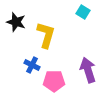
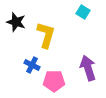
purple arrow: moved 2 px up
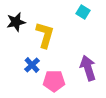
black star: rotated 30 degrees counterclockwise
yellow L-shape: moved 1 px left
blue cross: rotated 21 degrees clockwise
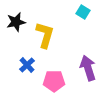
blue cross: moved 5 px left
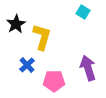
black star: moved 2 px down; rotated 18 degrees counterclockwise
yellow L-shape: moved 3 px left, 2 px down
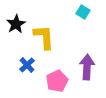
yellow L-shape: moved 2 px right; rotated 20 degrees counterclockwise
purple arrow: moved 1 px left, 1 px up; rotated 20 degrees clockwise
pink pentagon: moved 3 px right; rotated 25 degrees counterclockwise
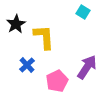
purple arrow: rotated 30 degrees clockwise
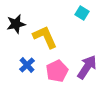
cyan square: moved 1 px left, 1 px down
black star: rotated 18 degrees clockwise
yellow L-shape: moved 1 px right; rotated 20 degrees counterclockwise
pink pentagon: moved 10 px up
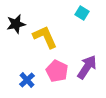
blue cross: moved 15 px down
pink pentagon: rotated 20 degrees counterclockwise
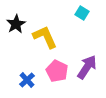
black star: rotated 18 degrees counterclockwise
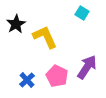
pink pentagon: moved 5 px down
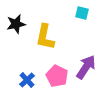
cyan square: rotated 16 degrees counterclockwise
black star: rotated 18 degrees clockwise
yellow L-shape: rotated 144 degrees counterclockwise
purple arrow: moved 1 px left
